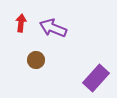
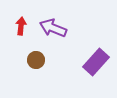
red arrow: moved 3 px down
purple rectangle: moved 16 px up
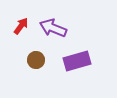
red arrow: rotated 30 degrees clockwise
purple rectangle: moved 19 px left, 1 px up; rotated 32 degrees clockwise
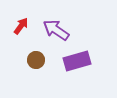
purple arrow: moved 3 px right, 2 px down; rotated 12 degrees clockwise
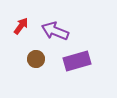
purple arrow: moved 1 px left, 1 px down; rotated 12 degrees counterclockwise
brown circle: moved 1 px up
